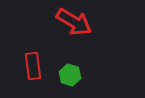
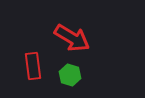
red arrow: moved 2 px left, 16 px down
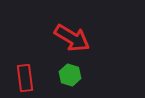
red rectangle: moved 8 px left, 12 px down
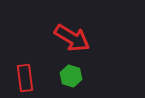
green hexagon: moved 1 px right, 1 px down
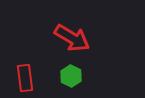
green hexagon: rotated 10 degrees clockwise
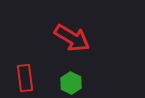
green hexagon: moved 7 px down
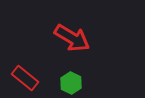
red rectangle: rotated 44 degrees counterclockwise
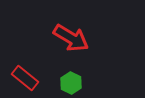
red arrow: moved 1 px left
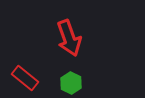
red arrow: moved 2 px left; rotated 39 degrees clockwise
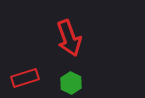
red rectangle: rotated 56 degrees counterclockwise
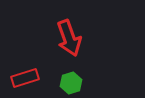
green hexagon: rotated 15 degrees clockwise
